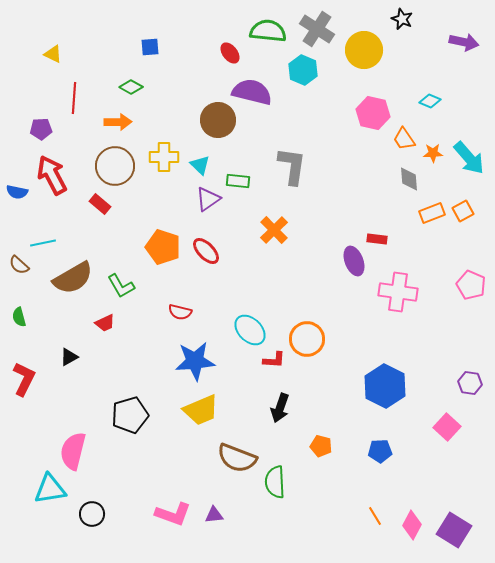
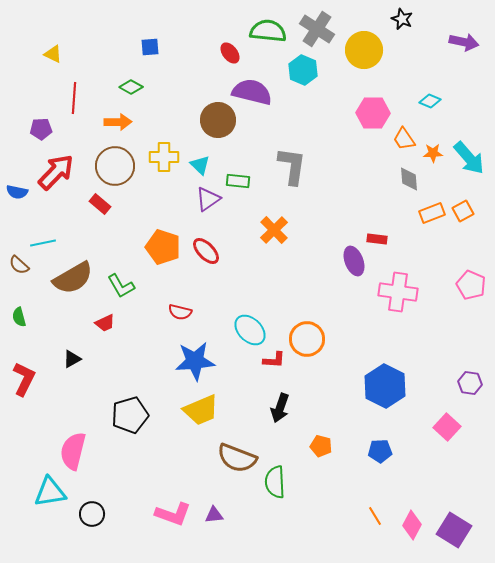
pink hexagon at (373, 113): rotated 12 degrees counterclockwise
red arrow at (52, 175): moved 4 px right, 3 px up; rotated 72 degrees clockwise
black triangle at (69, 357): moved 3 px right, 2 px down
cyan triangle at (50, 489): moved 3 px down
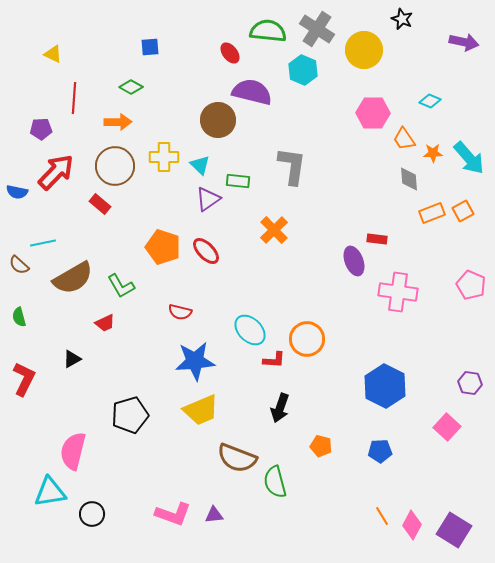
green semicircle at (275, 482): rotated 12 degrees counterclockwise
orange line at (375, 516): moved 7 px right
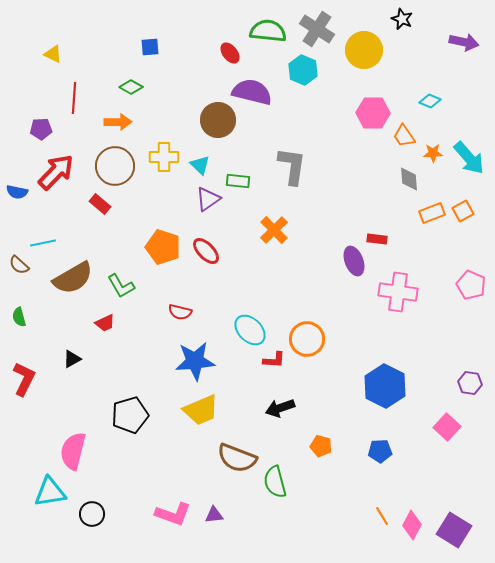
orange trapezoid at (404, 139): moved 3 px up
black arrow at (280, 408): rotated 52 degrees clockwise
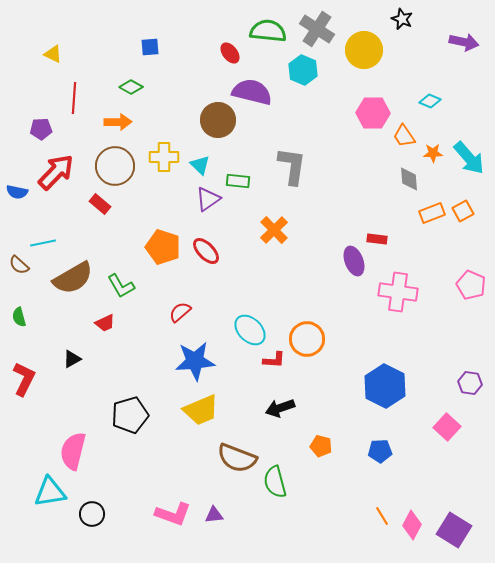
red semicircle at (180, 312): rotated 125 degrees clockwise
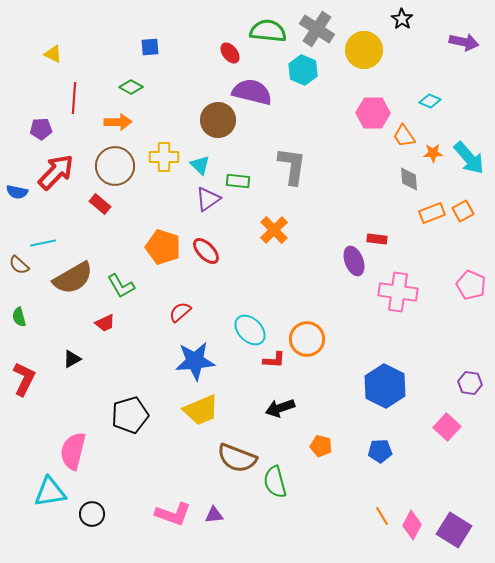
black star at (402, 19): rotated 10 degrees clockwise
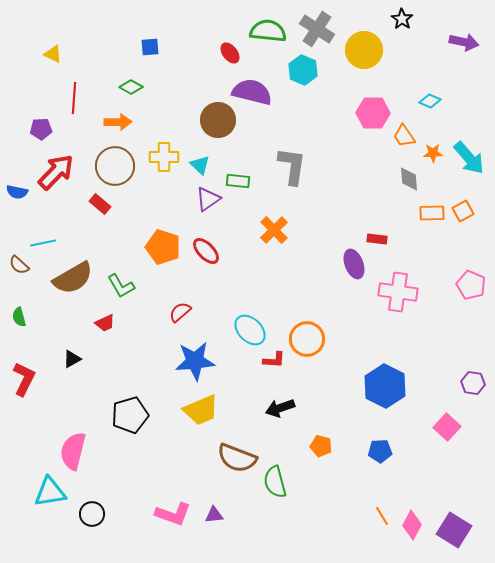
orange rectangle at (432, 213): rotated 20 degrees clockwise
purple ellipse at (354, 261): moved 3 px down
purple hexagon at (470, 383): moved 3 px right
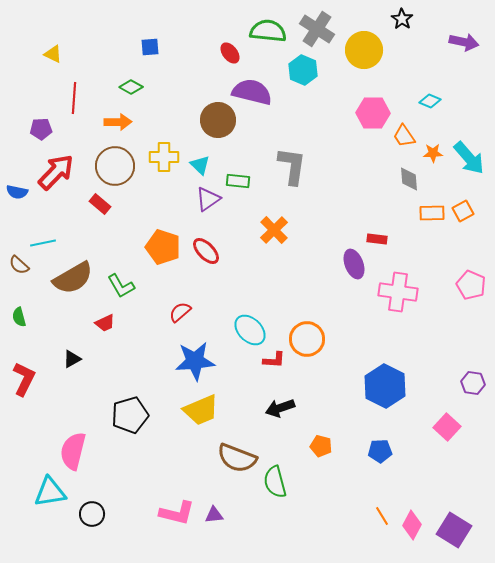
pink L-shape at (173, 514): moved 4 px right, 1 px up; rotated 6 degrees counterclockwise
